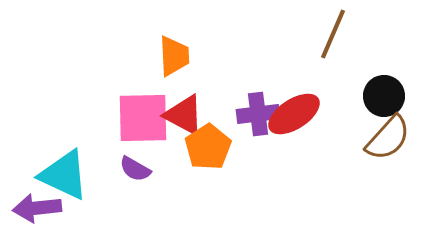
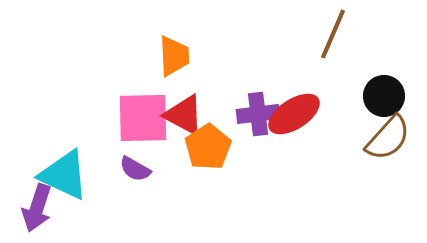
purple arrow: rotated 66 degrees counterclockwise
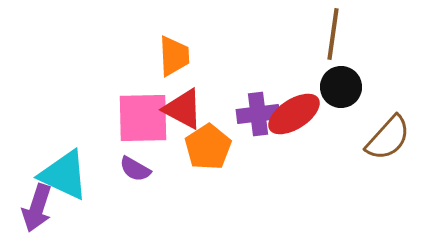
brown line: rotated 15 degrees counterclockwise
black circle: moved 43 px left, 9 px up
red triangle: moved 1 px left, 6 px up
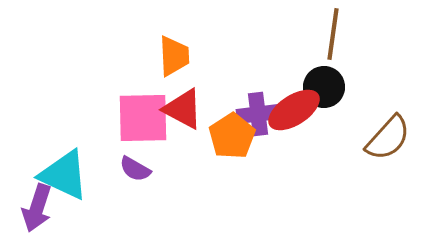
black circle: moved 17 px left
red ellipse: moved 4 px up
orange pentagon: moved 24 px right, 11 px up
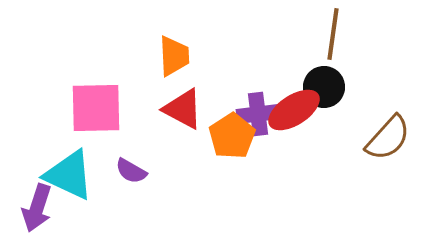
pink square: moved 47 px left, 10 px up
purple semicircle: moved 4 px left, 2 px down
cyan triangle: moved 5 px right
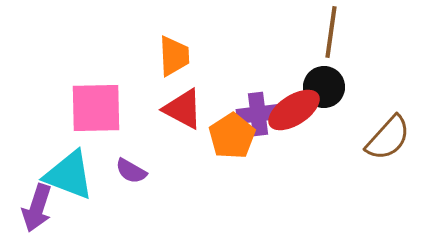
brown line: moved 2 px left, 2 px up
cyan triangle: rotated 4 degrees counterclockwise
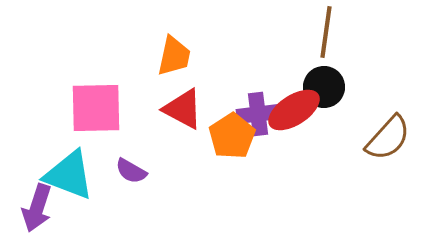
brown line: moved 5 px left
orange trapezoid: rotated 15 degrees clockwise
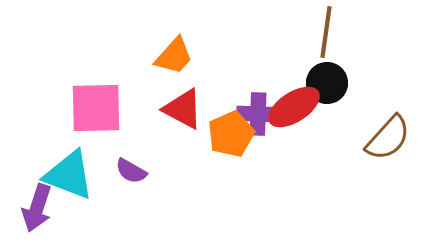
orange trapezoid: rotated 30 degrees clockwise
black circle: moved 3 px right, 4 px up
red ellipse: moved 3 px up
purple cross: rotated 9 degrees clockwise
orange pentagon: moved 1 px left, 2 px up; rotated 9 degrees clockwise
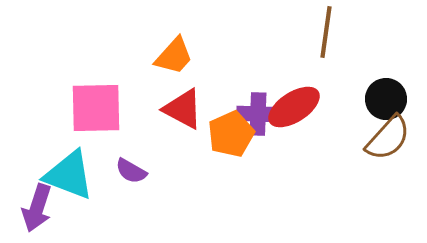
black circle: moved 59 px right, 16 px down
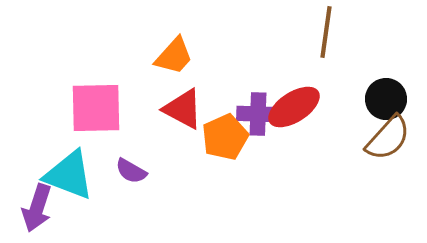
orange pentagon: moved 6 px left, 3 px down
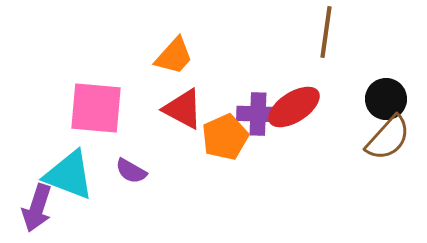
pink square: rotated 6 degrees clockwise
